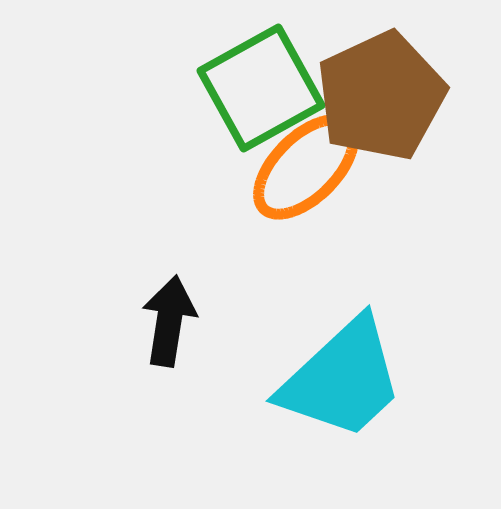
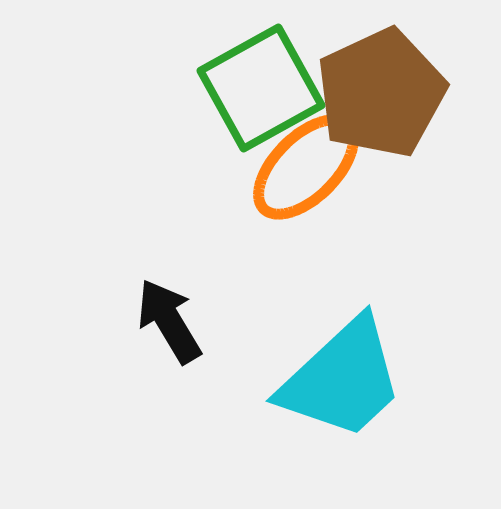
brown pentagon: moved 3 px up
black arrow: rotated 40 degrees counterclockwise
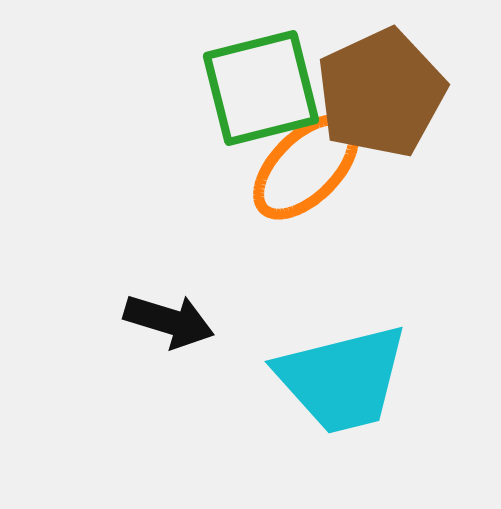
green square: rotated 15 degrees clockwise
black arrow: rotated 138 degrees clockwise
cyan trapezoid: rotated 29 degrees clockwise
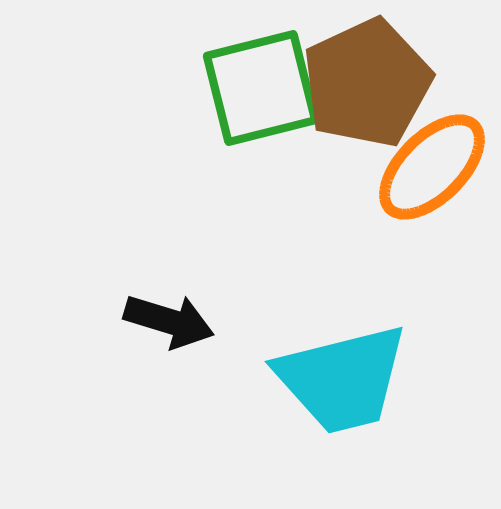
brown pentagon: moved 14 px left, 10 px up
orange ellipse: moved 126 px right
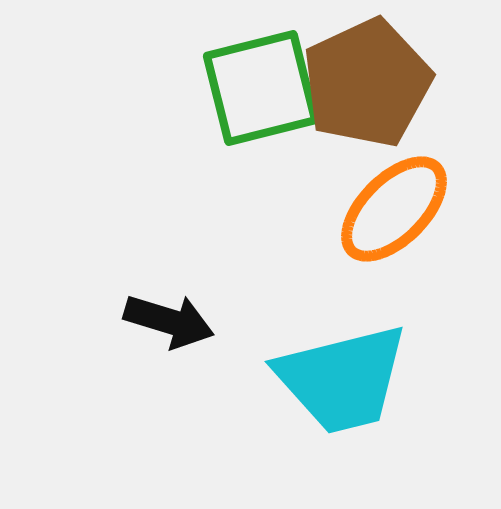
orange ellipse: moved 38 px left, 42 px down
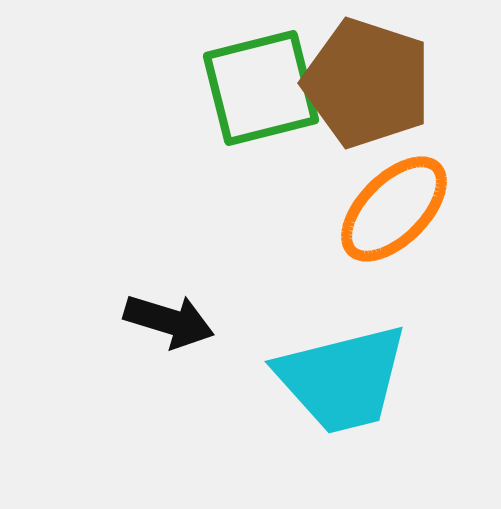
brown pentagon: rotated 29 degrees counterclockwise
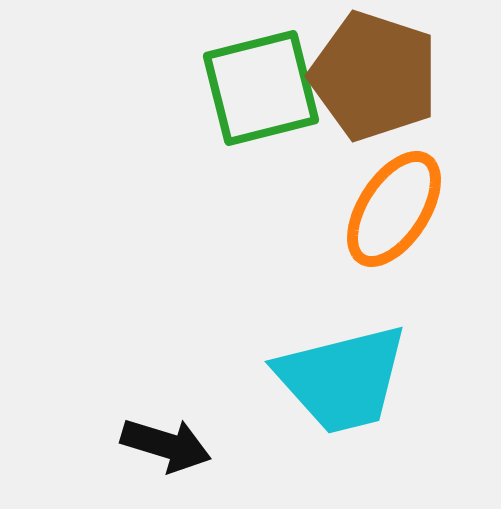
brown pentagon: moved 7 px right, 7 px up
orange ellipse: rotated 12 degrees counterclockwise
black arrow: moved 3 px left, 124 px down
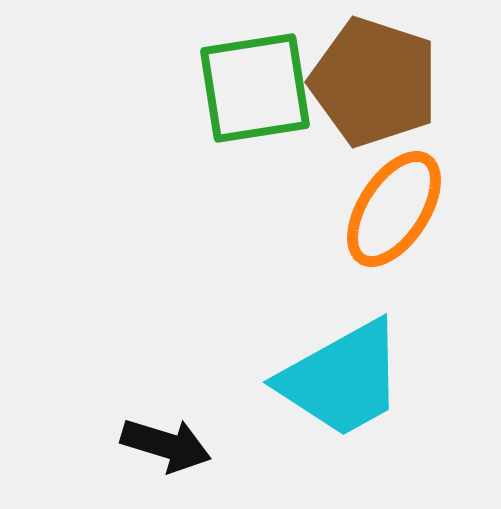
brown pentagon: moved 6 px down
green square: moved 6 px left; rotated 5 degrees clockwise
cyan trapezoid: rotated 15 degrees counterclockwise
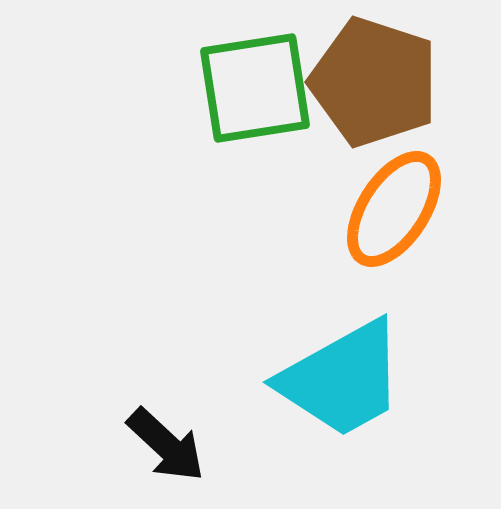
black arrow: rotated 26 degrees clockwise
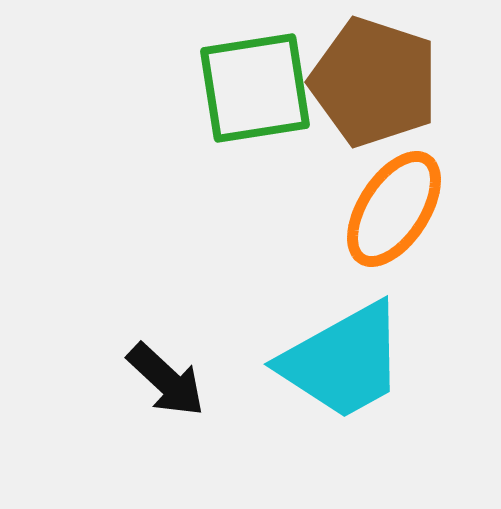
cyan trapezoid: moved 1 px right, 18 px up
black arrow: moved 65 px up
